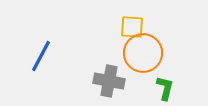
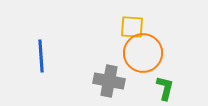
blue line: rotated 32 degrees counterclockwise
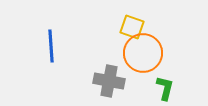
yellow square: rotated 15 degrees clockwise
blue line: moved 10 px right, 10 px up
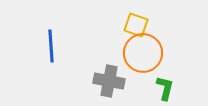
yellow square: moved 4 px right, 2 px up
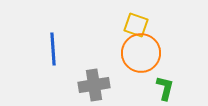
blue line: moved 2 px right, 3 px down
orange circle: moved 2 px left
gray cross: moved 15 px left, 4 px down; rotated 20 degrees counterclockwise
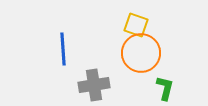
blue line: moved 10 px right
